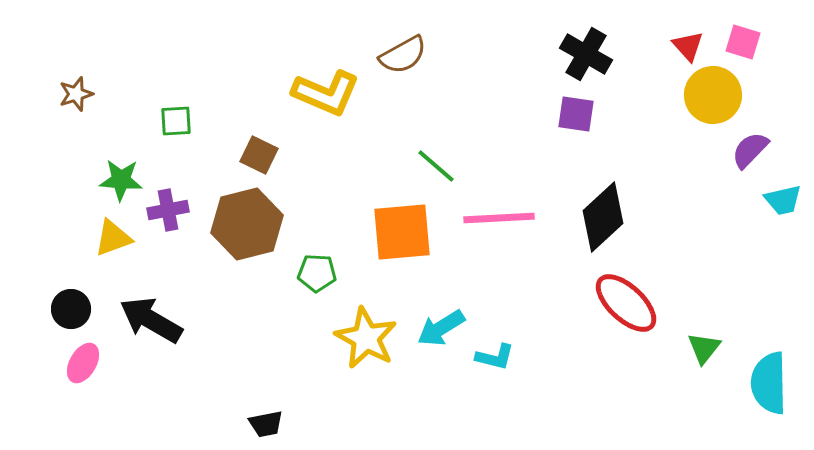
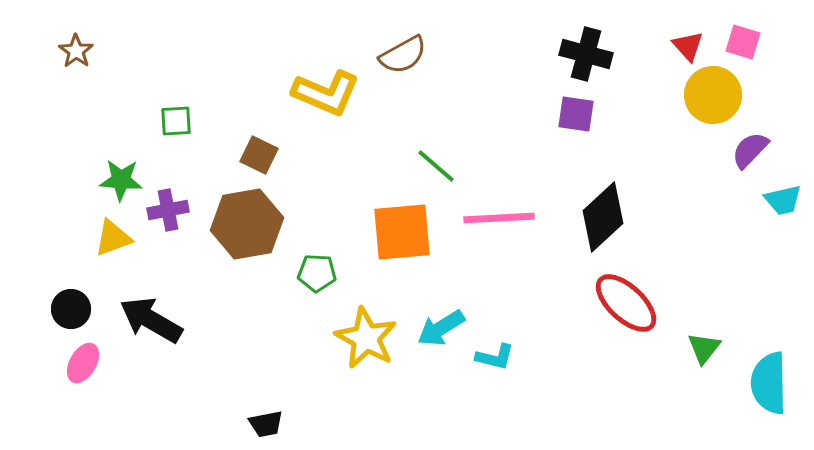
black cross: rotated 15 degrees counterclockwise
brown star: moved 43 px up; rotated 20 degrees counterclockwise
brown hexagon: rotated 4 degrees clockwise
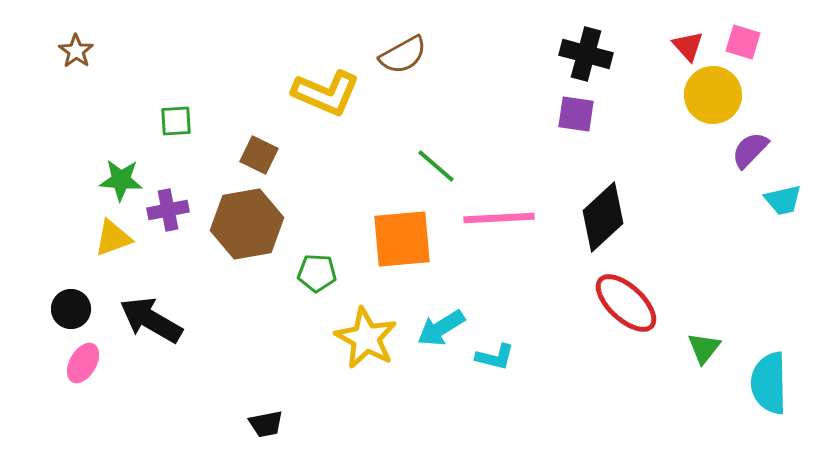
orange square: moved 7 px down
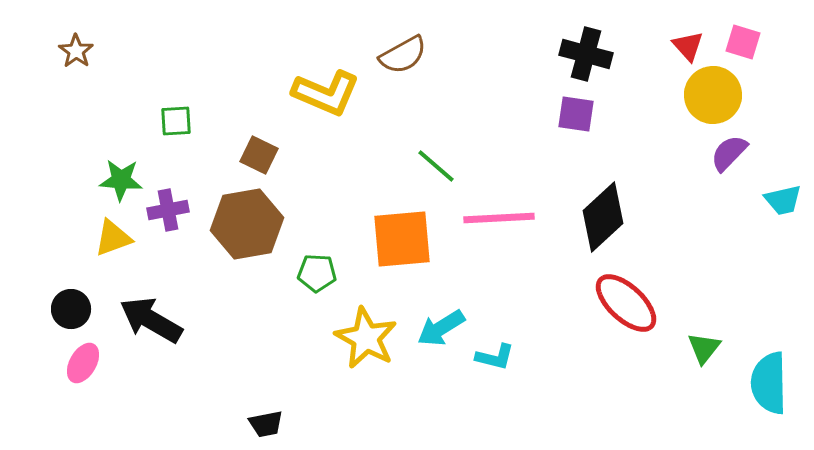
purple semicircle: moved 21 px left, 3 px down
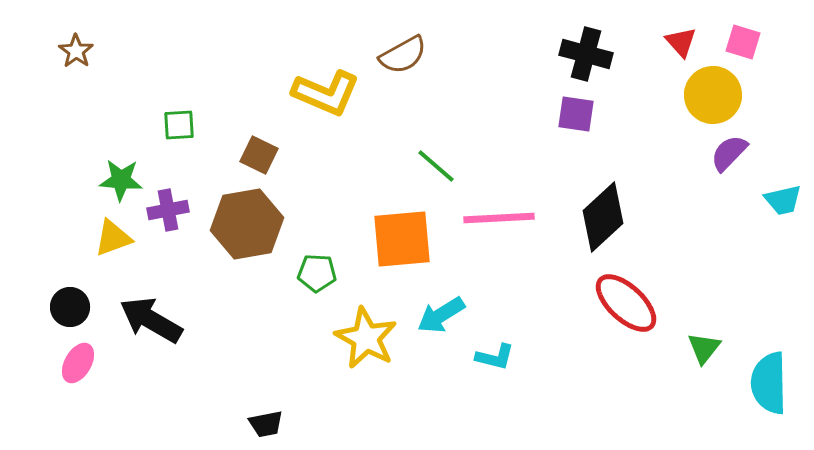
red triangle: moved 7 px left, 4 px up
green square: moved 3 px right, 4 px down
black circle: moved 1 px left, 2 px up
cyan arrow: moved 13 px up
pink ellipse: moved 5 px left
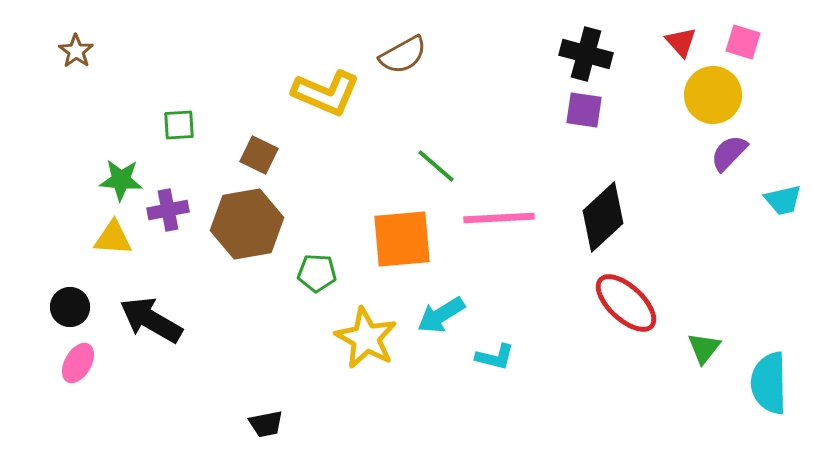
purple square: moved 8 px right, 4 px up
yellow triangle: rotated 24 degrees clockwise
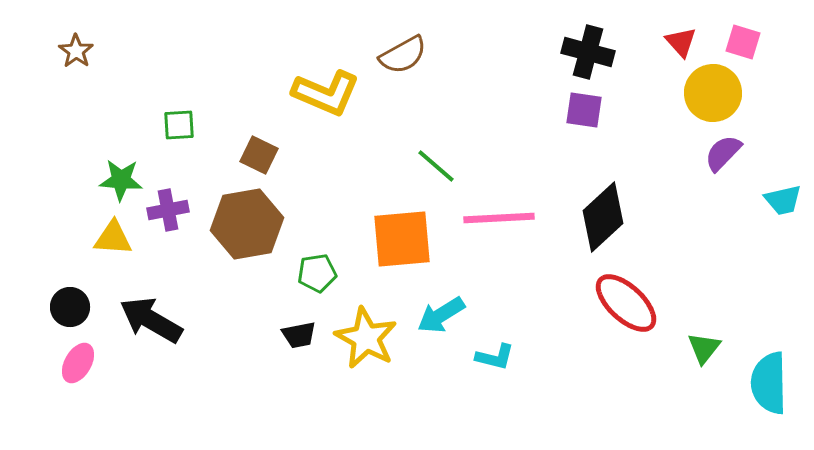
black cross: moved 2 px right, 2 px up
yellow circle: moved 2 px up
purple semicircle: moved 6 px left
green pentagon: rotated 12 degrees counterclockwise
black trapezoid: moved 33 px right, 89 px up
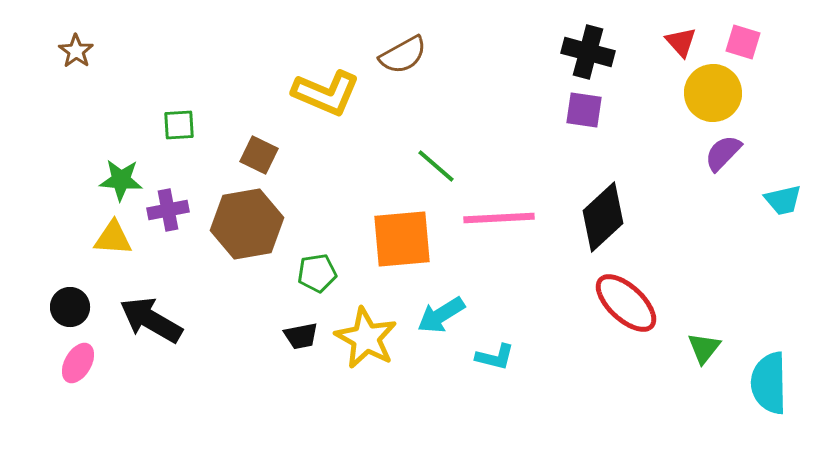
black trapezoid: moved 2 px right, 1 px down
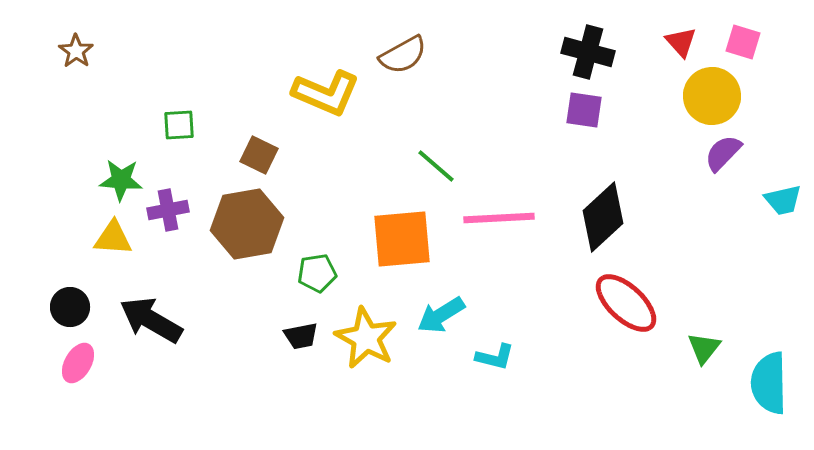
yellow circle: moved 1 px left, 3 px down
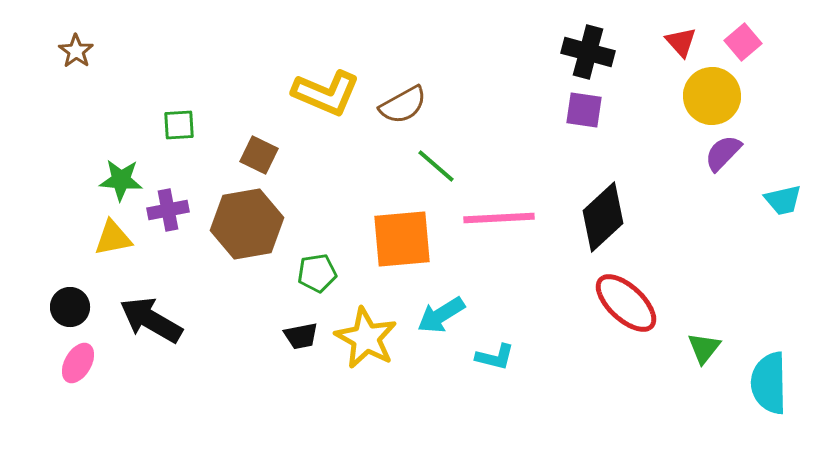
pink square: rotated 33 degrees clockwise
brown semicircle: moved 50 px down
yellow triangle: rotated 15 degrees counterclockwise
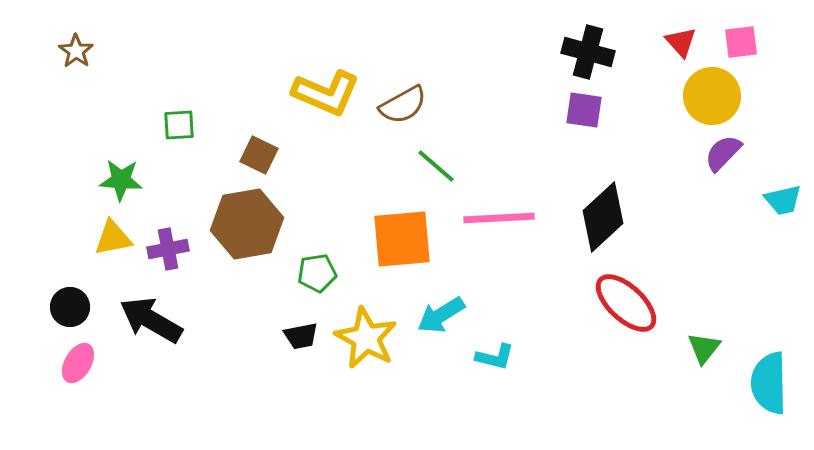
pink square: moved 2 px left; rotated 33 degrees clockwise
purple cross: moved 39 px down
